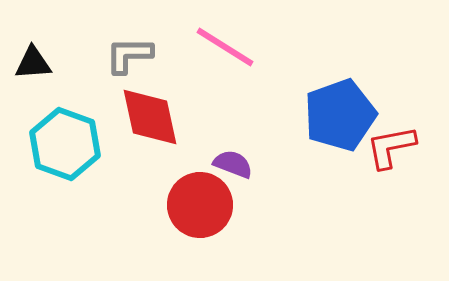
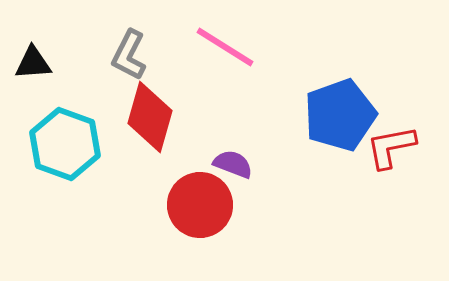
gray L-shape: rotated 63 degrees counterclockwise
red diamond: rotated 28 degrees clockwise
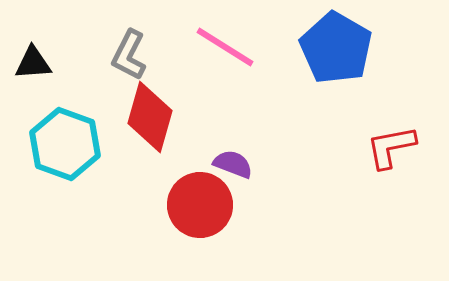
blue pentagon: moved 4 px left, 67 px up; rotated 22 degrees counterclockwise
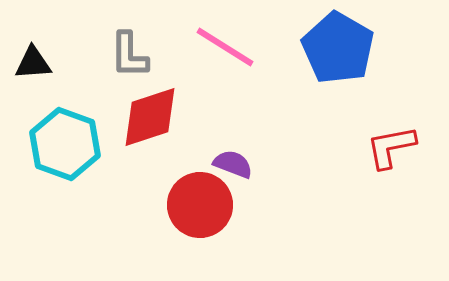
blue pentagon: moved 2 px right
gray L-shape: rotated 27 degrees counterclockwise
red diamond: rotated 56 degrees clockwise
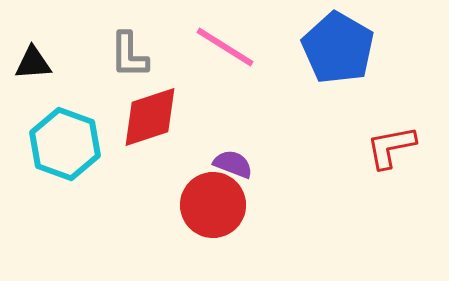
red circle: moved 13 px right
